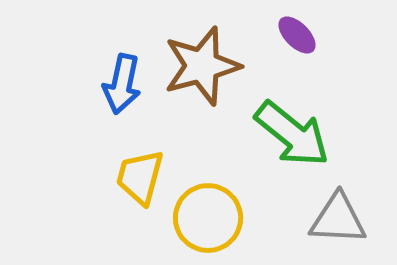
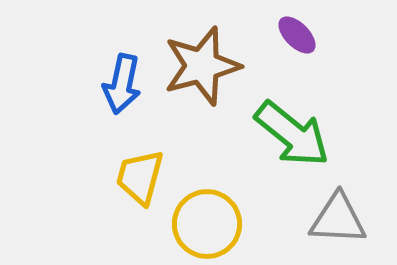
yellow circle: moved 1 px left, 6 px down
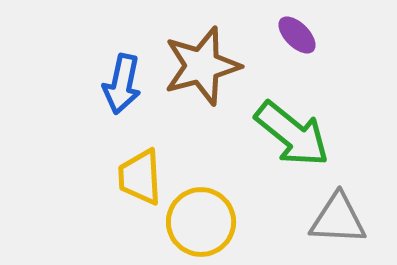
yellow trapezoid: rotated 18 degrees counterclockwise
yellow circle: moved 6 px left, 2 px up
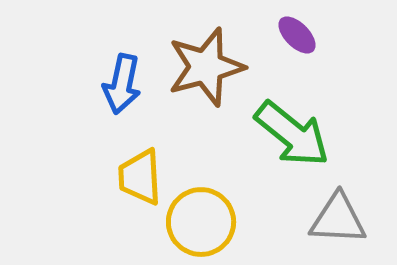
brown star: moved 4 px right, 1 px down
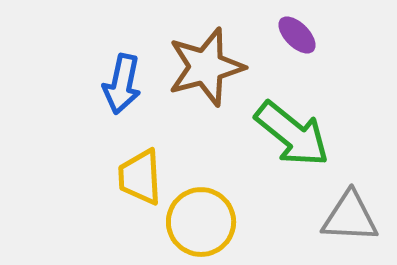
gray triangle: moved 12 px right, 2 px up
